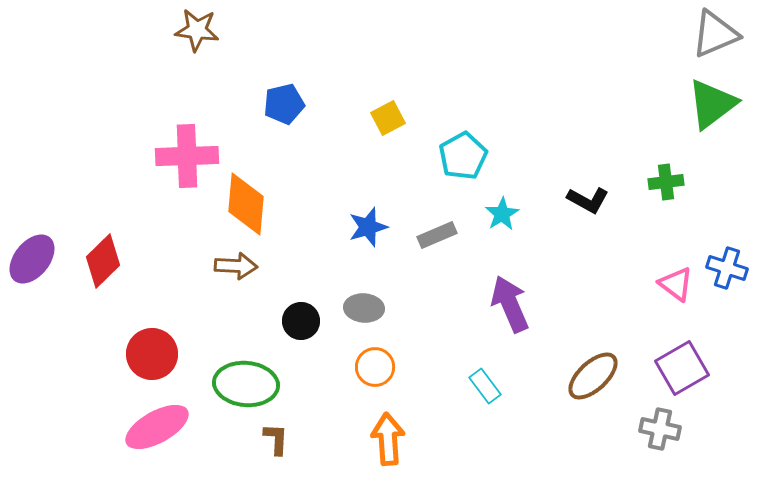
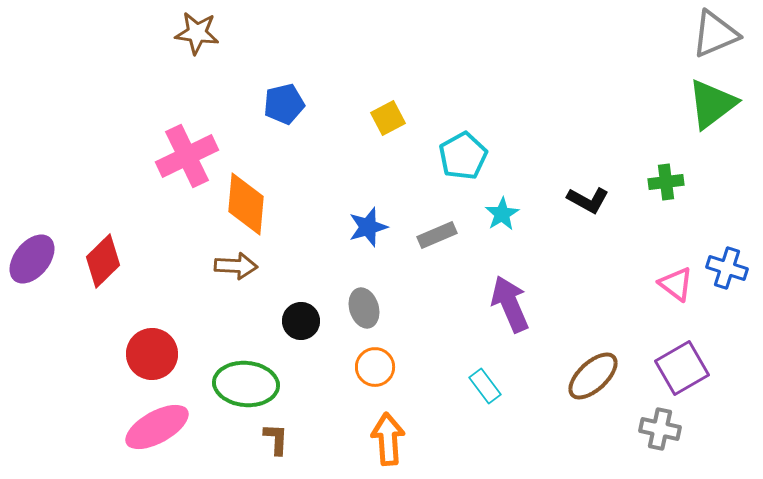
brown star: moved 3 px down
pink cross: rotated 24 degrees counterclockwise
gray ellipse: rotated 69 degrees clockwise
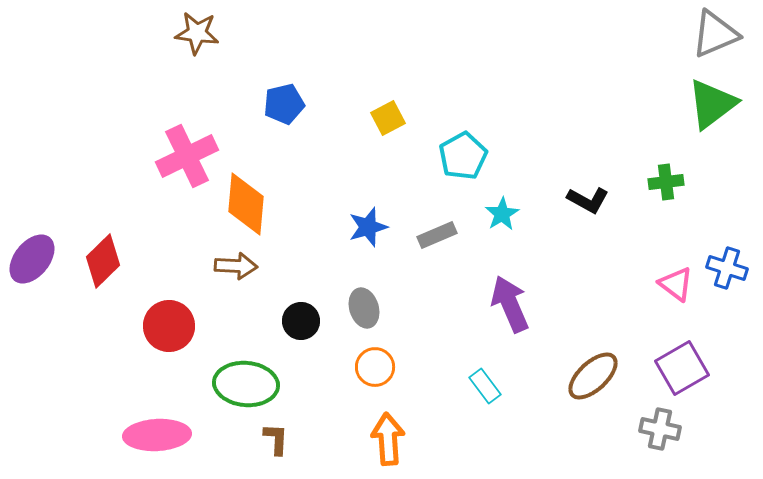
red circle: moved 17 px right, 28 px up
pink ellipse: moved 8 px down; rotated 26 degrees clockwise
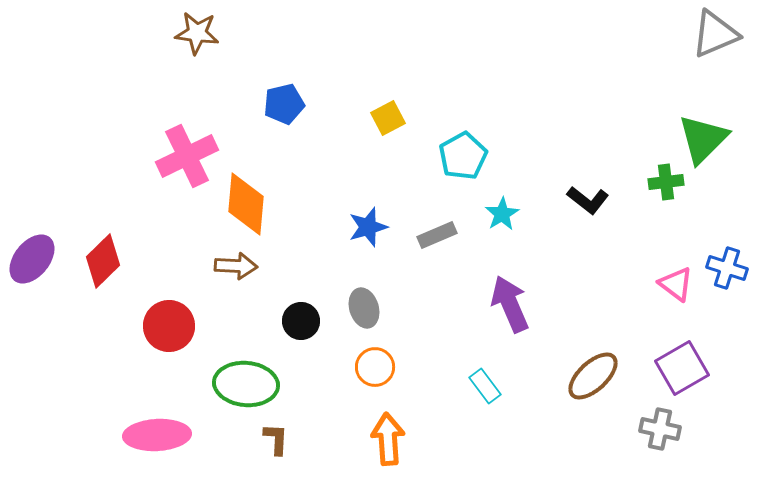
green triangle: moved 9 px left, 35 px down; rotated 8 degrees counterclockwise
black L-shape: rotated 9 degrees clockwise
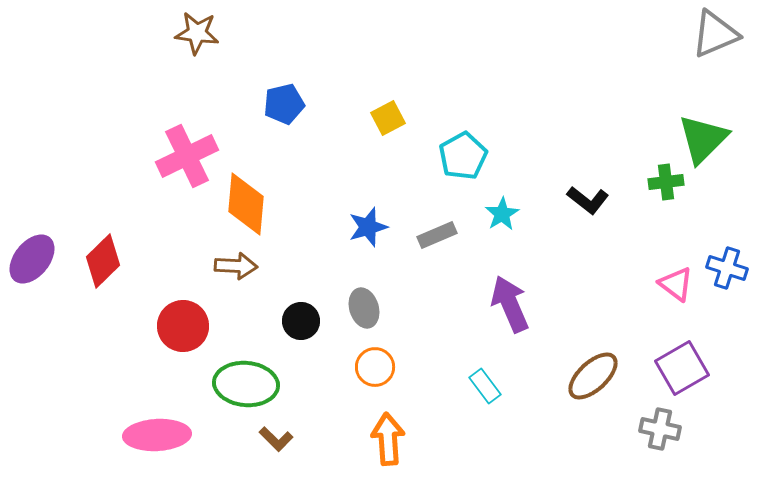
red circle: moved 14 px right
brown L-shape: rotated 132 degrees clockwise
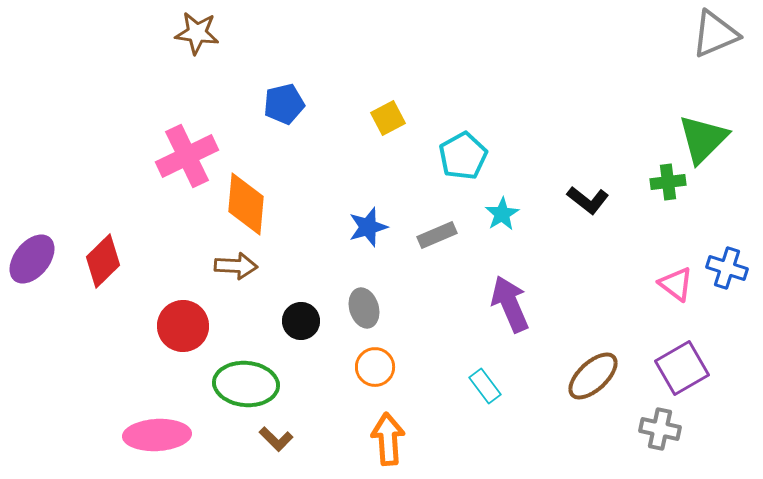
green cross: moved 2 px right
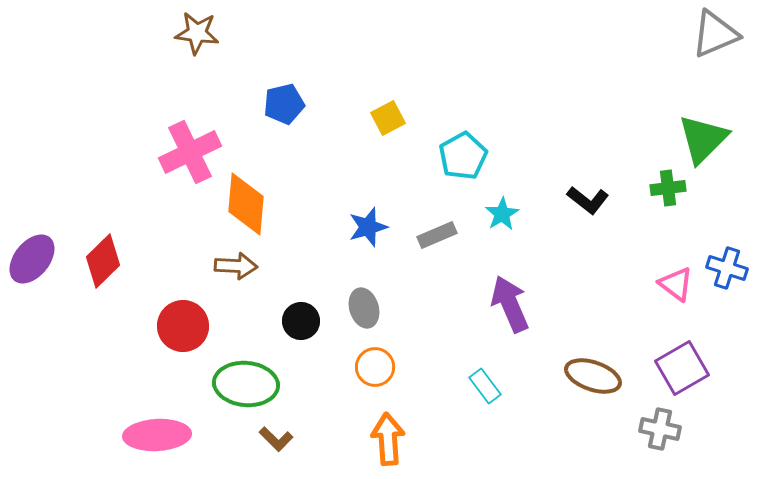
pink cross: moved 3 px right, 4 px up
green cross: moved 6 px down
brown ellipse: rotated 62 degrees clockwise
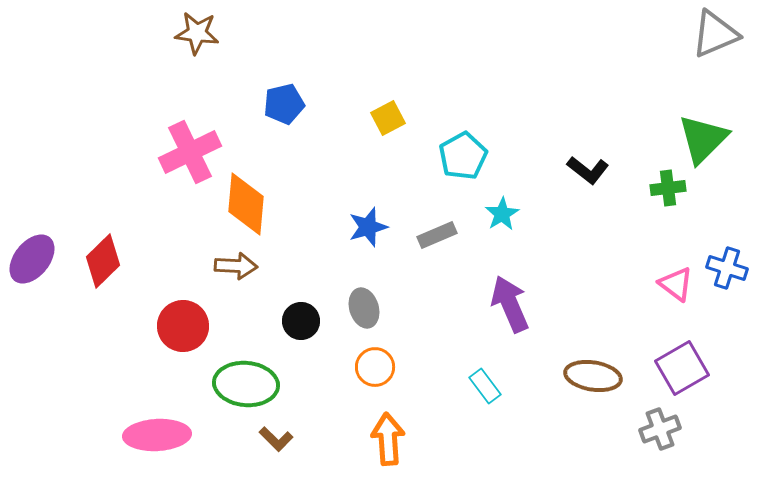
black L-shape: moved 30 px up
brown ellipse: rotated 10 degrees counterclockwise
gray cross: rotated 33 degrees counterclockwise
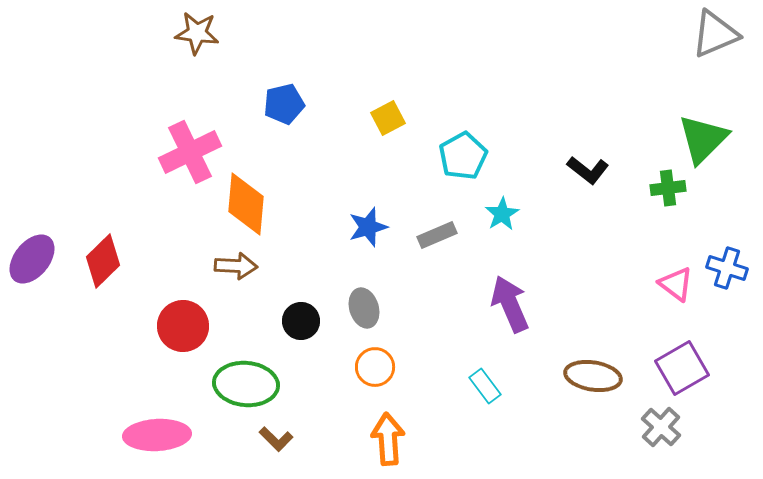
gray cross: moved 1 px right, 2 px up; rotated 27 degrees counterclockwise
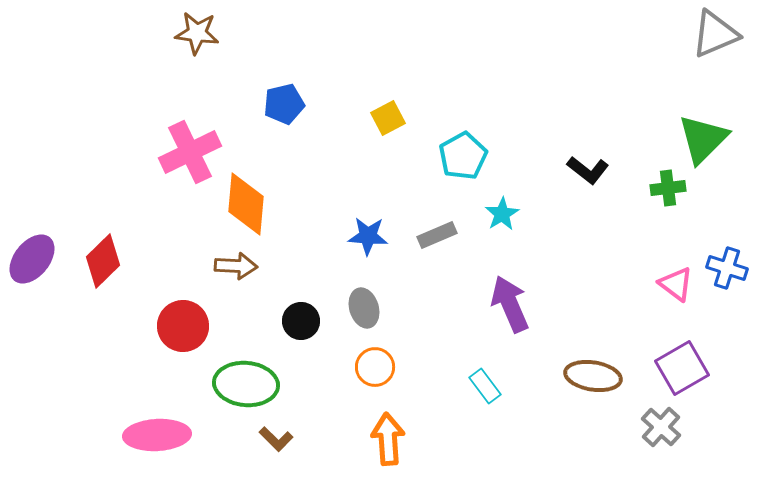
blue star: moved 9 px down; rotated 21 degrees clockwise
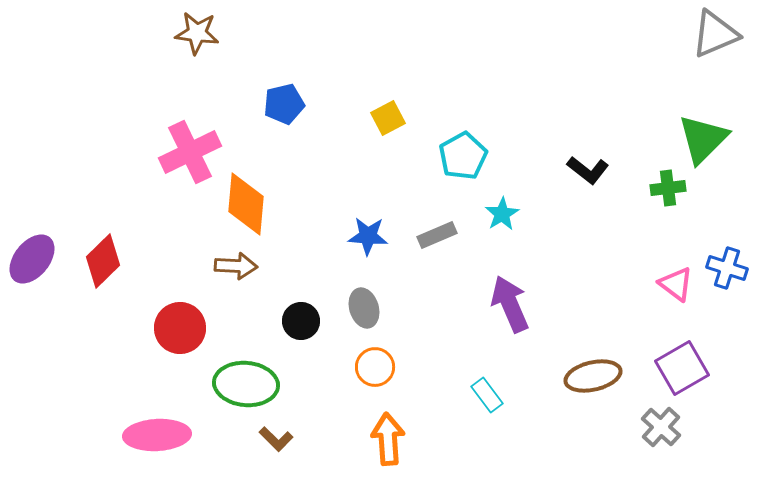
red circle: moved 3 px left, 2 px down
brown ellipse: rotated 22 degrees counterclockwise
cyan rectangle: moved 2 px right, 9 px down
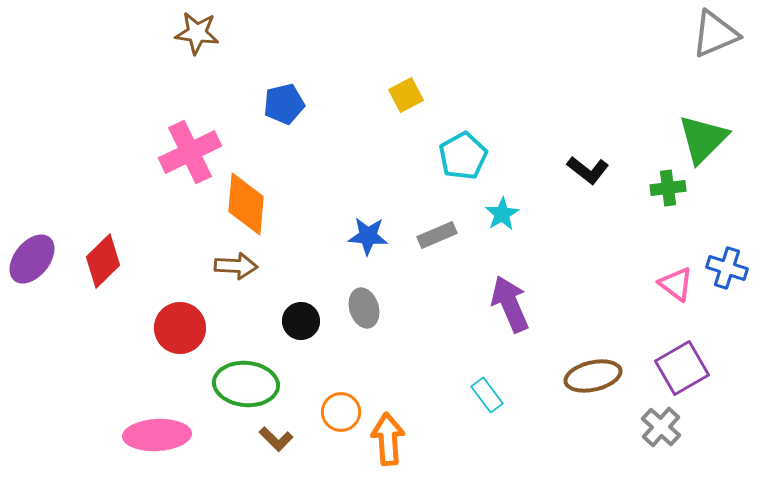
yellow square: moved 18 px right, 23 px up
orange circle: moved 34 px left, 45 px down
